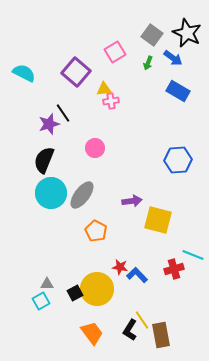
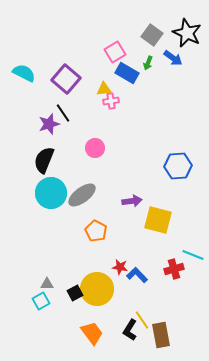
purple square: moved 10 px left, 7 px down
blue rectangle: moved 51 px left, 18 px up
blue hexagon: moved 6 px down
gray ellipse: rotated 16 degrees clockwise
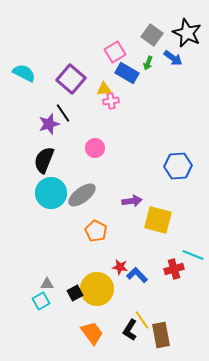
purple square: moved 5 px right
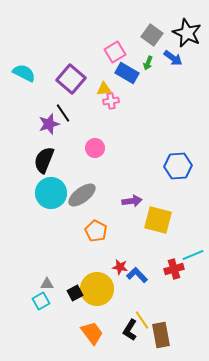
cyan line: rotated 45 degrees counterclockwise
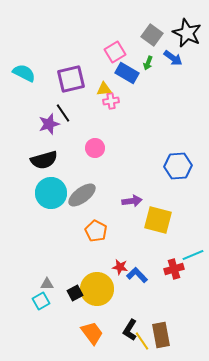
purple square: rotated 36 degrees clockwise
black semicircle: rotated 128 degrees counterclockwise
yellow line: moved 21 px down
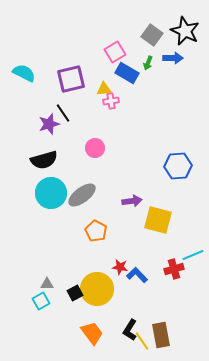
black star: moved 2 px left, 2 px up
blue arrow: rotated 36 degrees counterclockwise
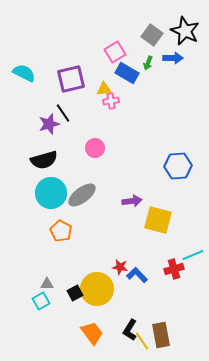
orange pentagon: moved 35 px left
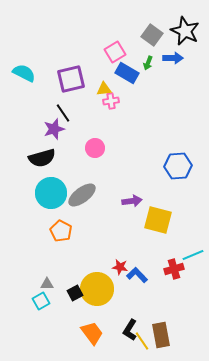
purple star: moved 5 px right, 5 px down
black semicircle: moved 2 px left, 2 px up
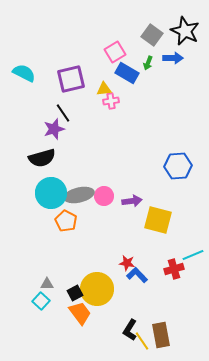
pink circle: moved 9 px right, 48 px down
gray ellipse: moved 3 px left; rotated 24 degrees clockwise
orange pentagon: moved 5 px right, 10 px up
red star: moved 7 px right, 4 px up
cyan square: rotated 18 degrees counterclockwise
orange trapezoid: moved 12 px left, 20 px up
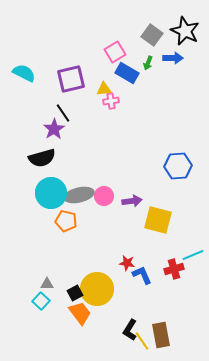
purple star: rotated 15 degrees counterclockwise
orange pentagon: rotated 15 degrees counterclockwise
blue L-shape: moved 5 px right; rotated 20 degrees clockwise
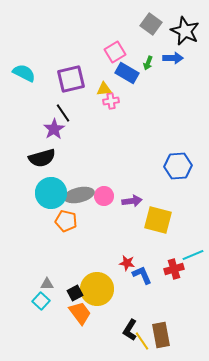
gray square: moved 1 px left, 11 px up
